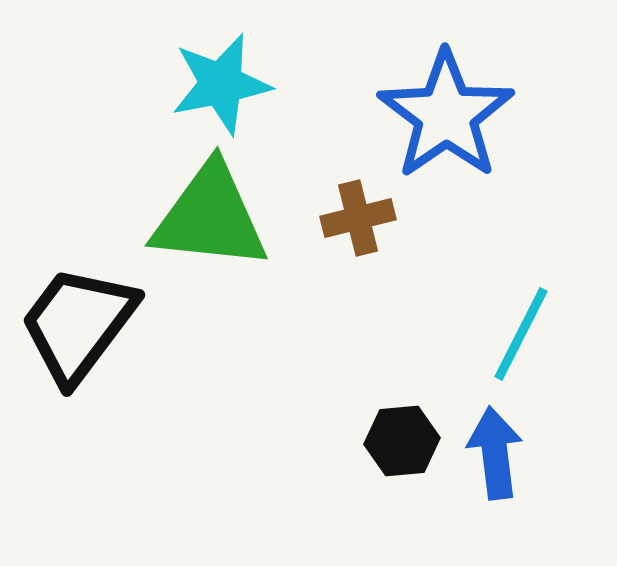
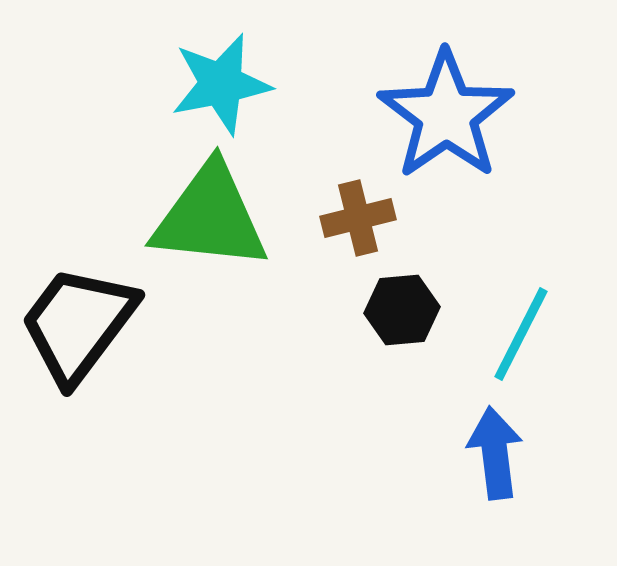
black hexagon: moved 131 px up
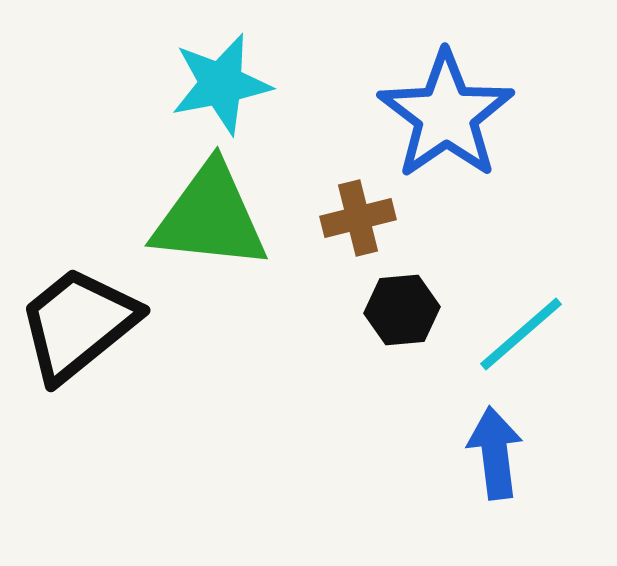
black trapezoid: rotated 14 degrees clockwise
cyan line: rotated 22 degrees clockwise
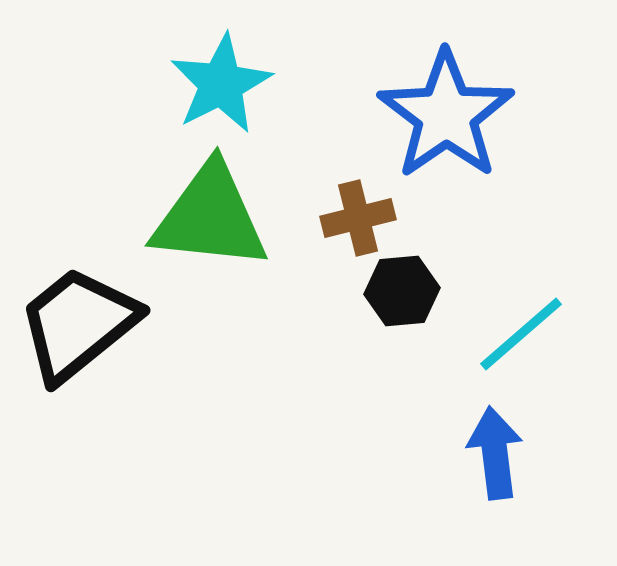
cyan star: rotated 16 degrees counterclockwise
black hexagon: moved 19 px up
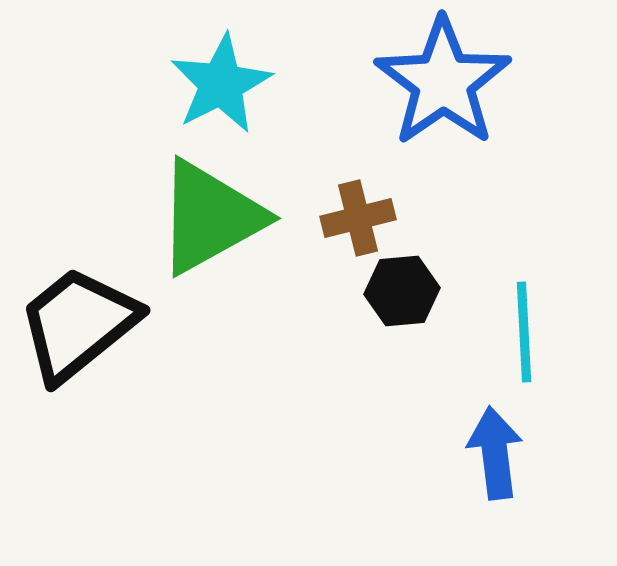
blue star: moved 3 px left, 33 px up
green triangle: rotated 35 degrees counterclockwise
cyan line: moved 3 px right, 2 px up; rotated 52 degrees counterclockwise
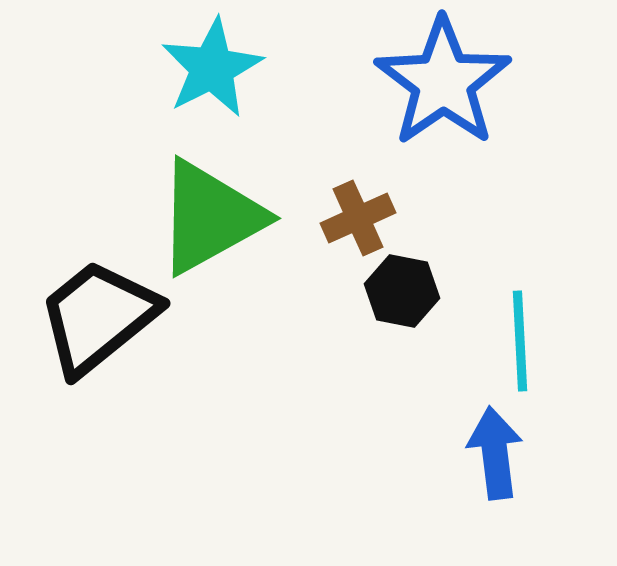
cyan star: moved 9 px left, 16 px up
brown cross: rotated 10 degrees counterclockwise
black hexagon: rotated 16 degrees clockwise
black trapezoid: moved 20 px right, 7 px up
cyan line: moved 4 px left, 9 px down
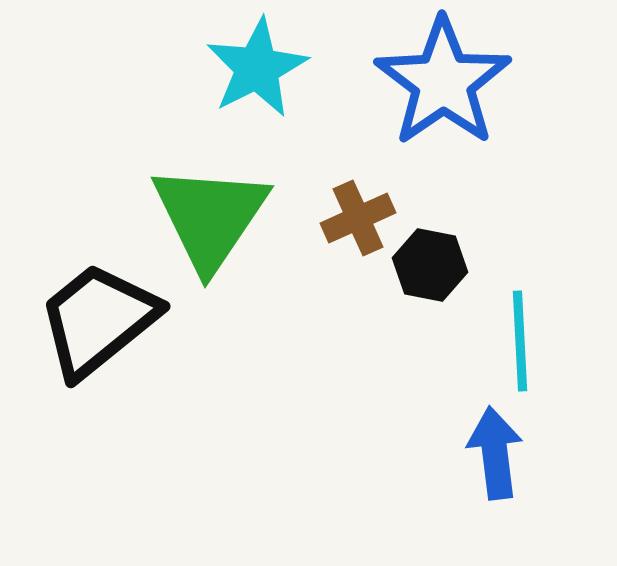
cyan star: moved 45 px right
green triangle: rotated 27 degrees counterclockwise
black hexagon: moved 28 px right, 26 px up
black trapezoid: moved 3 px down
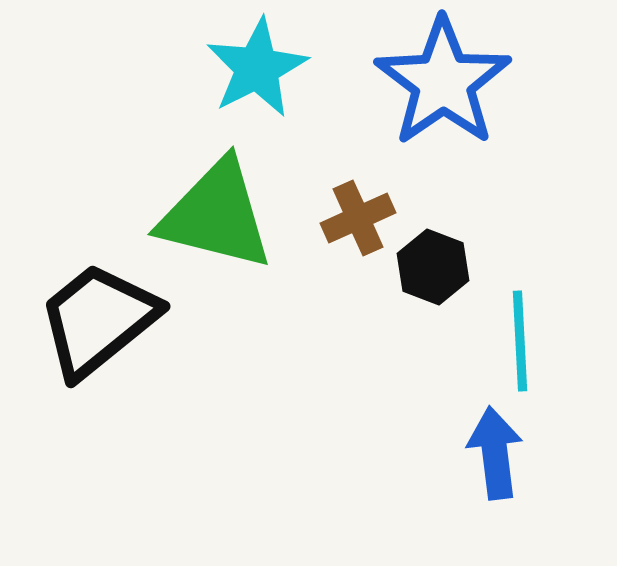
green triangle: moved 6 px right, 2 px up; rotated 50 degrees counterclockwise
black hexagon: moved 3 px right, 2 px down; rotated 10 degrees clockwise
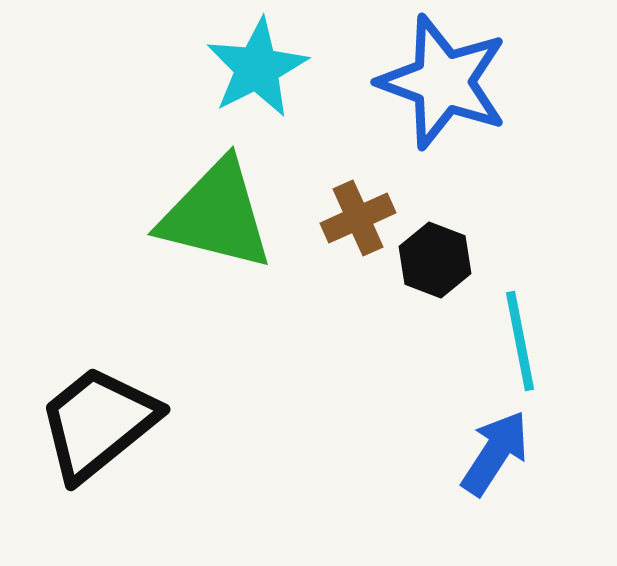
blue star: rotated 17 degrees counterclockwise
black hexagon: moved 2 px right, 7 px up
black trapezoid: moved 103 px down
cyan line: rotated 8 degrees counterclockwise
blue arrow: rotated 40 degrees clockwise
